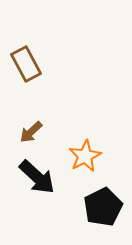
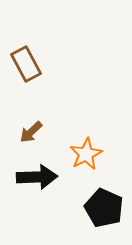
orange star: moved 1 px right, 2 px up
black arrow: rotated 45 degrees counterclockwise
black pentagon: moved 1 px right, 1 px down; rotated 21 degrees counterclockwise
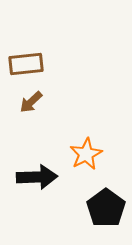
brown rectangle: rotated 68 degrees counterclockwise
brown arrow: moved 30 px up
black pentagon: moved 2 px right; rotated 12 degrees clockwise
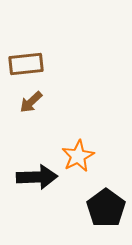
orange star: moved 8 px left, 2 px down
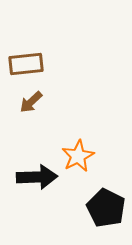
black pentagon: rotated 9 degrees counterclockwise
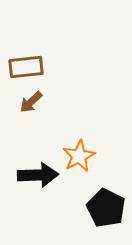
brown rectangle: moved 3 px down
orange star: moved 1 px right
black arrow: moved 1 px right, 2 px up
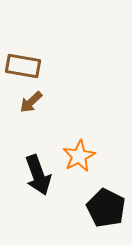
brown rectangle: moved 3 px left, 1 px up; rotated 16 degrees clockwise
black arrow: rotated 72 degrees clockwise
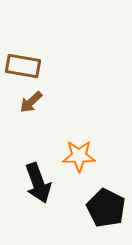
orange star: rotated 28 degrees clockwise
black arrow: moved 8 px down
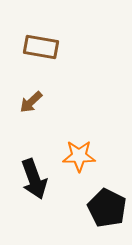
brown rectangle: moved 18 px right, 19 px up
black arrow: moved 4 px left, 4 px up
black pentagon: moved 1 px right
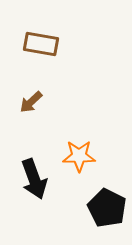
brown rectangle: moved 3 px up
